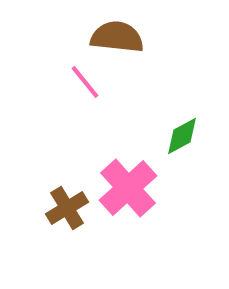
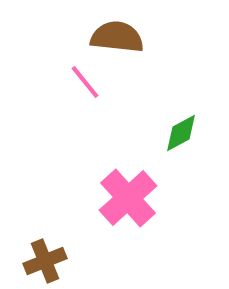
green diamond: moved 1 px left, 3 px up
pink cross: moved 10 px down
brown cross: moved 22 px left, 53 px down; rotated 9 degrees clockwise
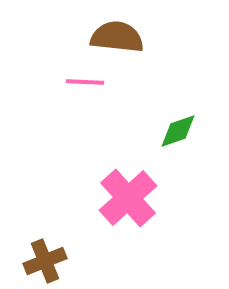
pink line: rotated 48 degrees counterclockwise
green diamond: moved 3 px left, 2 px up; rotated 9 degrees clockwise
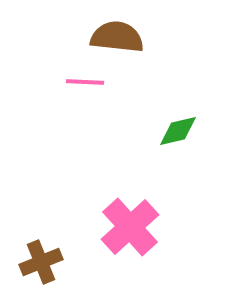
green diamond: rotated 6 degrees clockwise
pink cross: moved 2 px right, 29 px down
brown cross: moved 4 px left, 1 px down
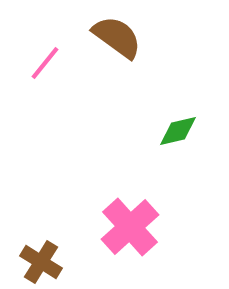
brown semicircle: rotated 30 degrees clockwise
pink line: moved 40 px left, 19 px up; rotated 54 degrees counterclockwise
brown cross: rotated 36 degrees counterclockwise
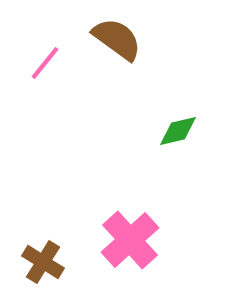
brown semicircle: moved 2 px down
pink cross: moved 13 px down
brown cross: moved 2 px right
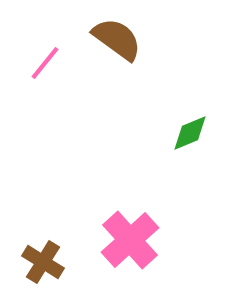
green diamond: moved 12 px right, 2 px down; rotated 9 degrees counterclockwise
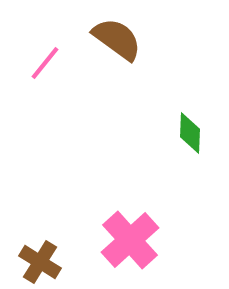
green diamond: rotated 66 degrees counterclockwise
brown cross: moved 3 px left
